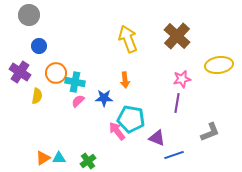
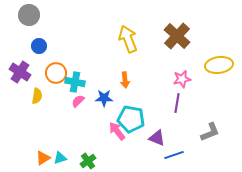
cyan triangle: moved 1 px right; rotated 16 degrees counterclockwise
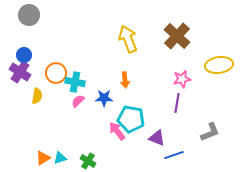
blue circle: moved 15 px left, 9 px down
green cross: rotated 21 degrees counterclockwise
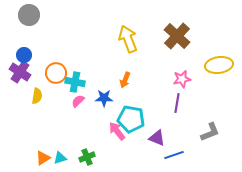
orange arrow: rotated 28 degrees clockwise
green cross: moved 1 px left, 4 px up; rotated 35 degrees clockwise
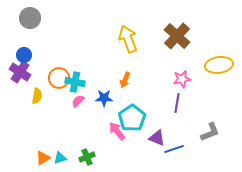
gray circle: moved 1 px right, 3 px down
orange circle: moved 3 px right, 5 px down
cyan pentagon: moved 1 px right, 1 px up; rotated 28 degrees clockwise
blue line: moved 6 px up
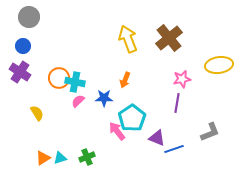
gray circle: moved 1 px left, 1 px up
brown cross: moved 8 px left, 2 px down; rotated 8 degrees clockwise
blue circle: moved 1 px left, 9 px up
yellow semicircle: moved 17 px down; rotated 42 degrees counterclockwise
